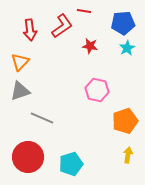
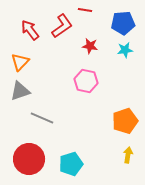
red line: moved 1 px right, 1 px up
red arrow: rotated 150 degrees clockwise
cyan star: moved 2 px left, 2 px down; rotated 21 degrees clockwise
pink hexagon: moved 11 px left, 9 px up
red circle: moved 1 px right, 2 px down
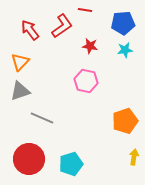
yellow arrow: moved 6 px right, 2 px down
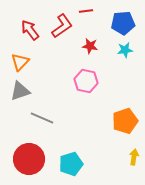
red line: moved 1 px right, 1 px down; rotated 16 degrees counterclockwise
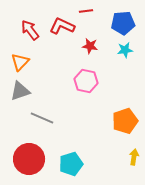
red L-shape: rotated 120 degrees counterclockwise
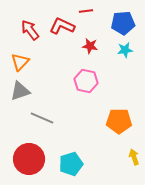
orange pentagon: moved 6 px left; rotated 20 degrees clockwise
yellow arrow: rotated 28 degrees counterclockwise
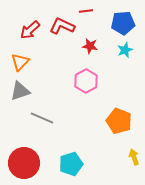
red arrow: rotated 95 degrees counterclockwise
cyan star: rotated 14 degrees counterclockwise
pink hexagon: rotated 20 degrees clockwise
orange pentagon: rotated 20 degrees clockwise
red circle: moved 5 px left, 4 px down
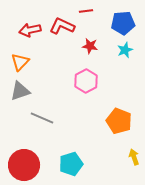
red arrow: rotated 30 degrees clockwise
red circle: moved 2 px down
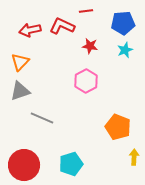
orange pentagon: moved 1 px left, 6 px down
yellow arrow: rotated 21 degrees clockwise
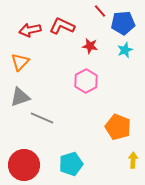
red line: moved 14 px right; rotated 56 degrees clockwise
gray triangle: moved 6 px down
yellow arrow: moved 1 px left, 3 px down
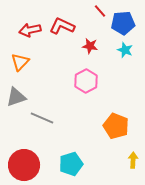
cyan star: rotated 28 degrees counterclockwise
gray triangle: moved 4 px left
orange pentagon: moved 2 px left, 1 px up
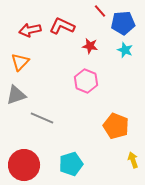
pink hexagon: rotated 10 degrees counterclockwise
gray triangle: moved 2 px up
yellow arrow: rotated 21 degrees counterclockwise
